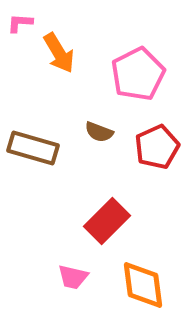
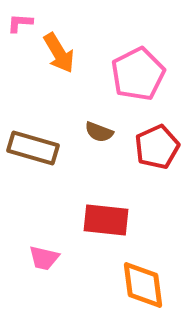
red rectangle: moved 1 px left, 1 px up; rotated 51 degrees clockwise
pink trapezoid: moved 29 px left, 19 px up
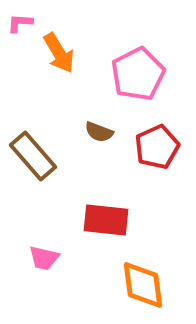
brown rectangle: moved 8 px down; rotated 33 degrees clockwise
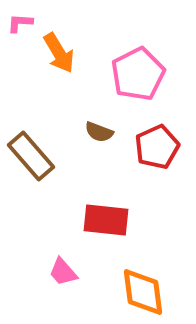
brown rectangle: moved 2 px left
pink trapezoid: moved 19 px right, 14 px down; rotated 36 degrees clockwise
orange diamond: moved 7 px down
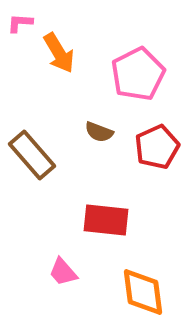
brown rectangle: moved 1 px right, 1 px up
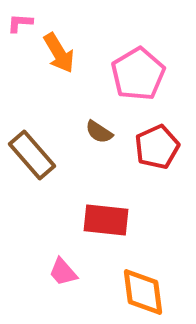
pink pentagon: rotated 4 degrees counterclockwise
brown semicircle: rotated 12 degrees clockwise
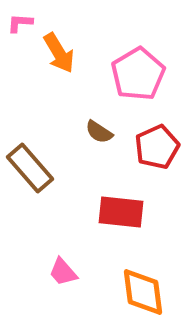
brown rectangle: moved 2 px left, 13 px down
red rectangle: moved 15 px right, 8 px up
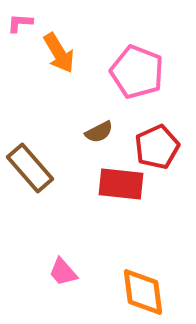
pink pentagon: moved 1 px left, 2 px up; rotated 20 degrees counterclockwise
brown semicircle: rotated 60 degrees counterclockwise
red rectangle: moved 28 px up
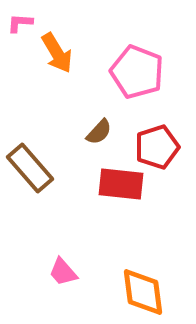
orange arrow: moved 2 px left
brown semicircle: rotated 20 degrees counterclockwise
red pentagon: rotated 6 degrees clockwise
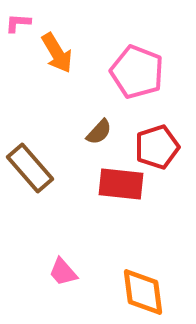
pink L-shape: moved 2 px left
